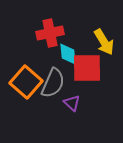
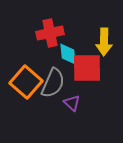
yellow arrow: rotated 32 degrees clockwise
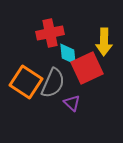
red square: rotated 24 degrees counterclockwise
orange square: rotated 8 degrees counterclockwise
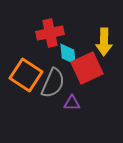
orange square: moved 7 px up
purple triangle: rotated 42 degrees counterclockwise
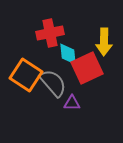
gray semicircle: rotated 64 degrees counterclockwise
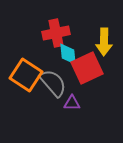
red cross: moved 6 px right
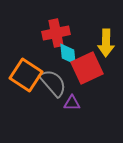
yellow arrow: moved 2 px right, 1 px down
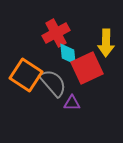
red cross: rotated 16 degrees counterclockwise
